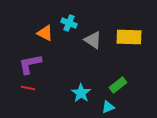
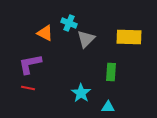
gray triangle: moved 7 px left, 1 px up; rotated 42 degrees clockwise
green rectangle: moved 7 px left, 13 px up; rotated 48 degrees counterclockwise
cyan triangle: rotated 24 degrees clockwise
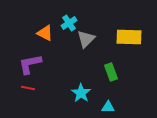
cyan cross: rotated 35 degrees clockwise
green rectangle: rotated 24 degrees counterclockwise
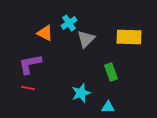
cyan star: rotated 18 degrees clockwise
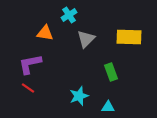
cyan cross: moved 8 px up
orange triangle: rotated 18 degrees counterclockwise
red line: rotated 24 degrees clockwise
cyan star: moved 2 px left, 3 px down
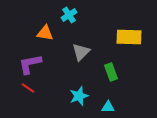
gray triangle: moved 5 px left, 13 px down
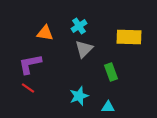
cyan cross: moved 10 px right, 11 px down
gray triangle: moved 3 px right, 3 px up
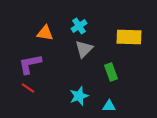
cyan triangle: moved 1 px right, 1 px up
